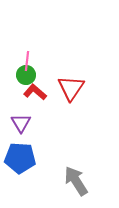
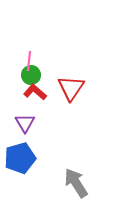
pink line: moved 2 px right
green circle: moved 5 px right
purple triangle: moved 4 px right
blue pentagon: rotated 20 degrees counterclockwise
gray arrow: moved 2 px down
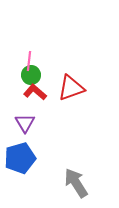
red triangle: rotated 36 degrees clockwise
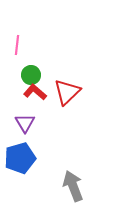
pink line: moved 12 px left, 16 px up
red triangle: moved 4 px left, 4 px down; rotated 24 degrees counterclockwise
gray arrow: moved 3 px left, 3 px down; rotated 12 degrees clockwise
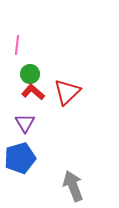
green circle: moved 1 px left, 1 px up
red L-shape: moved 2 px left
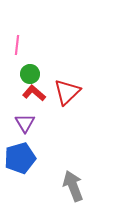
red L-shape: moved 1 px right, 1 px down
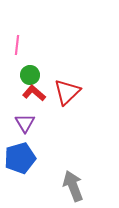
green circle: moved 1 px down
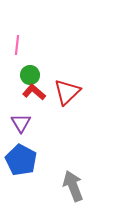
red L-shape: moved 1 px up
purple triangle: moved 4 px left
blue pentagon: moved 1 px right, 2 px down; rotated 28 degrees counterclockwise
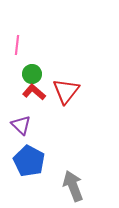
green circle: moved 2 px right, 1 px up
red triangle: moved 1 px left, 1 px up; rotated 8 degrees counterclockwise
purple triangle: moved 2 px down; rotated 15 degrees counterclockwise
blue pentagon: moved 8 px right, 1 px down
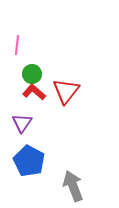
purple triangle: moved 1 px right, 2 px up; rotated 20 degrees clockwise
